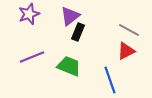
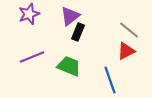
gray line: rotated 10 degrees clockwise
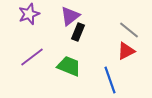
purple line: rotated 15 degrees counterclockwise
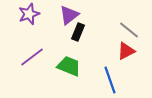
purple triangle: moved 1 px left, 1 px up
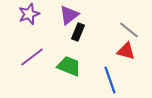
red triangle: rotated 42 degrees clockwise
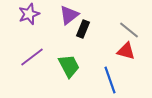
black rectangle: moved 5 px right, 3 px up
green trapezoid: rotated 40 degrees clockwise
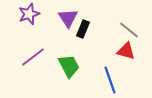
purple triangle: moved 1 px left, 3 px down; rotated 25 degrees counterclockwise
purple line: moved 1 px right
